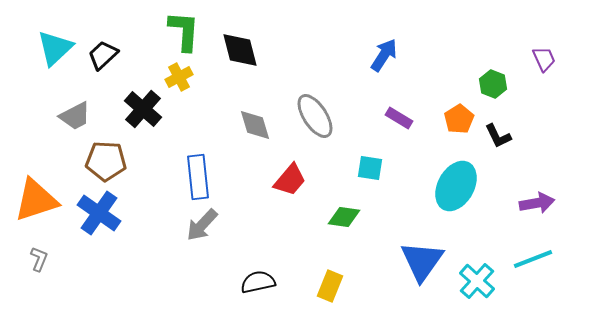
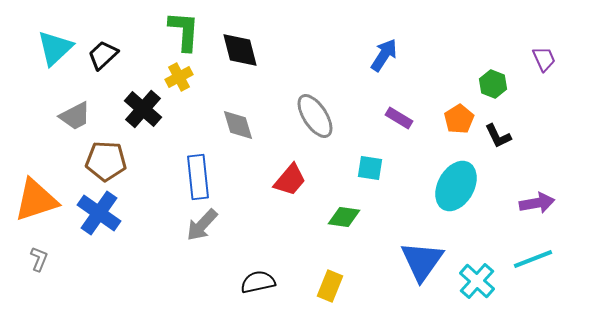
gray diamond: moved 17 px left
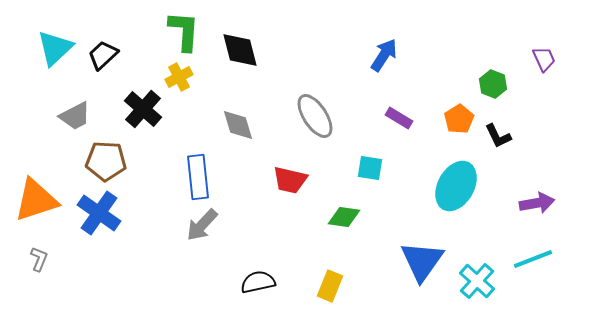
red trapezoid: rotated 63 degrees clockwise
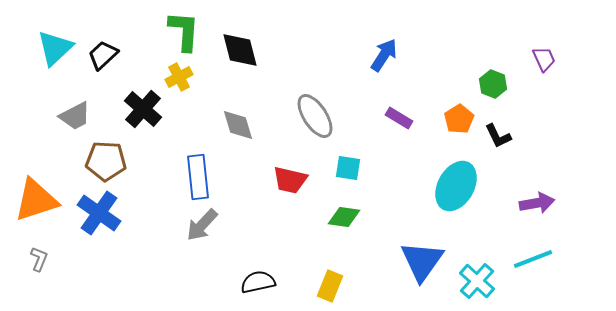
cyan square: moved 22 px left
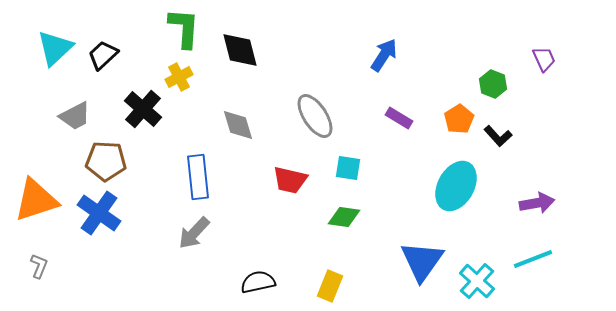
green L-shape: moved 3 px up
black L-shape: rotated 16 degrees counterclockwise
gray arrow: moved 8 px left, 8 px down
gray L-shape: moved 7 px down
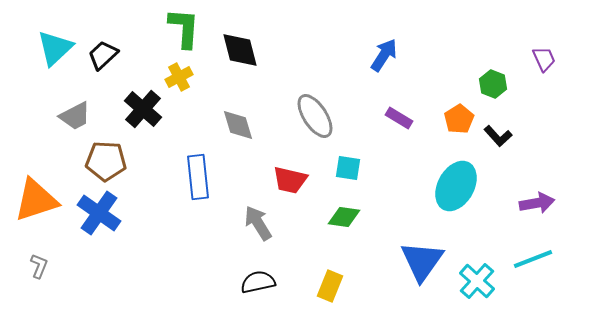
gray arrow: moved 64 px right, 10 px up; rotated 105 degrees clockwise
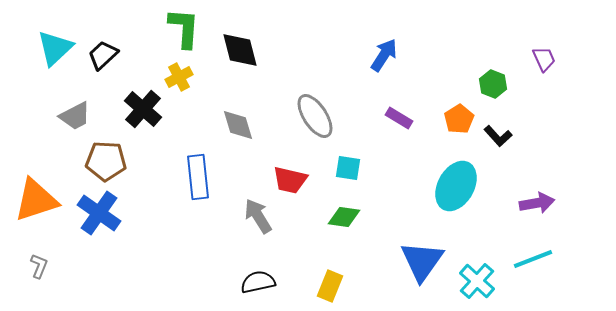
gray arrow: moved 7 px up
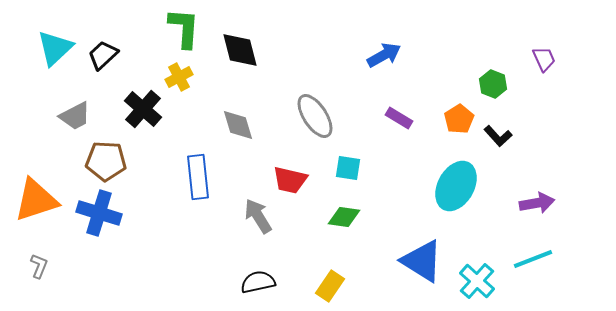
blue arrow: rotated 28 degrees clockwise
blue cross: rotated 18 degrees counterclockwise
blue triangle: rotated 33 degrees counterclockwise
yellow rectangle: rotated 12 degrees clockwise
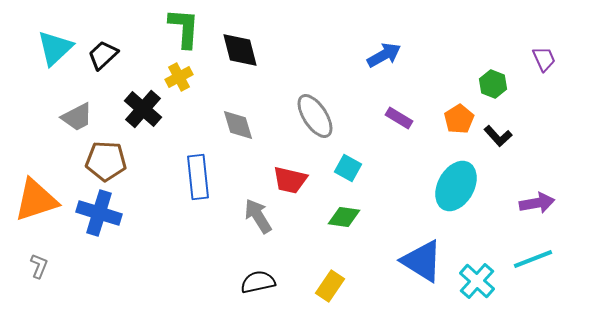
gray trapezoid: moved 2 px right, 1 px down
cyan square: rotated 20 degrees clockwise
